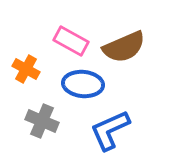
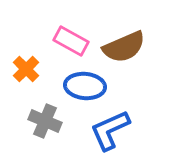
orange cross: rotated 16 degrees clockwise
blue ellipse: moved 2 px right, 2 px down
gray cross: moved 3 px right
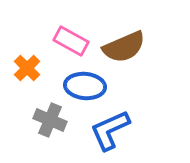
orange cross: moved 1 px right, 1 px up
gray cross: moved 5 px right, 1 px up
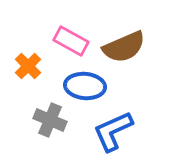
orange cross: moved 1 px right, 2 px up
blue L-shape: moved 3 px right, 1 px down
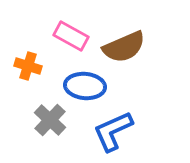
pink rectangle: moved 5 px up
orange cross: rotated 28 degrees counterclockwise
gray cross: rotated 20 degrees clockwise
